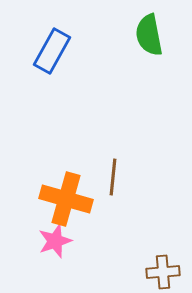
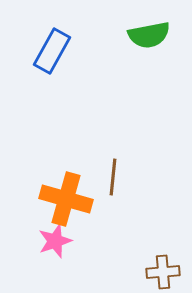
green semicircle: rotated 90 degrees counterclockwise
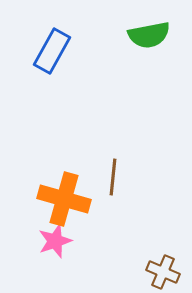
orange cross: moved 2 px left
brown cross: rotated 28 degrees clockwise
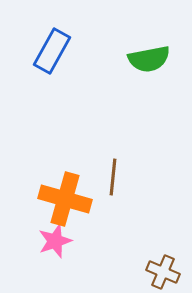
green semicircle: moved 24 px down
orange cross: moved 1 px right
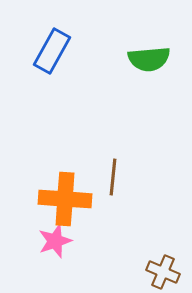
green semicircle: rotated 6 degrees clockwise
orange cross: rotated 12 degrees counterclockwise
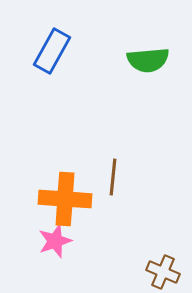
green semicircle: moved 1 px left, 1 px down
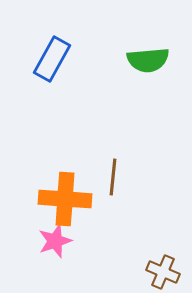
blue rectangle: moved 8 px down
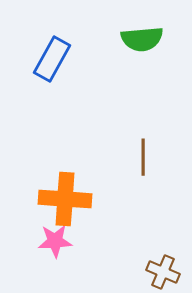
green semicircle: moved 6 px left, 21 px up
brown line: moved 30 px right, 20 px up; rotated 6 degrees counterclockwise
pink star: rotated 16 degrees clockwise
